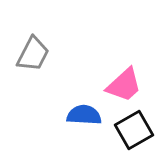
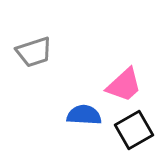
gray trapezoid: moved 1 px right, 2 px up; rotated 45 degrees clockwise
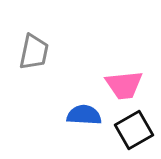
gray trapezoid: rotated 60 degrees counterclockwise
pink trapezoid: rotated 36 degrees clockwise
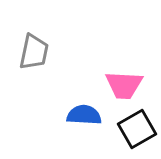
pink trapezoid: rotated 9 degrees clockwise
black square: moved 3 px right, 1 px up
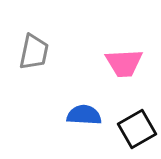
pink trapezoid: moved 22 px up; rotated 6 degrees counterclockwise
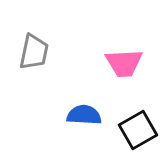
black square: moved 1 px right, 1 px down
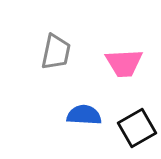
gray trapezoid: moved 22 px right
black square: moved 1 px left, 2 px up
